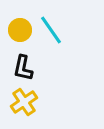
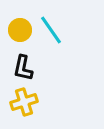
yellow cross: rotated 16 degrees clockwise
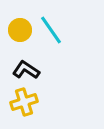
black L-shape: moved 3 px right, 2 px down; rotated 112 degrees clockwise
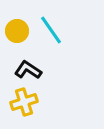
yellow circle: moved 3 px left, 1 px down
black L-shape: moved 2 px right
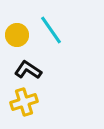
yellow circle: moved 4 px down
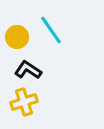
yellow circle: moved 2 px down
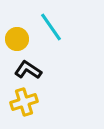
cyan line: moved 3 px up
yellow circle: moved 2 px down
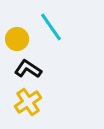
black L-shape: moved 1 px up
yellow cross: moved 4 px right; rotated 16 degrees counterclockwise
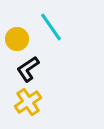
black L-shape: rotated 68 degrees counterclockwise
